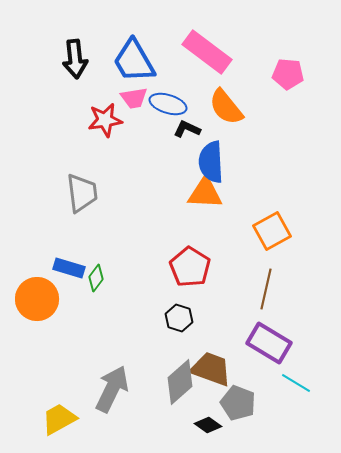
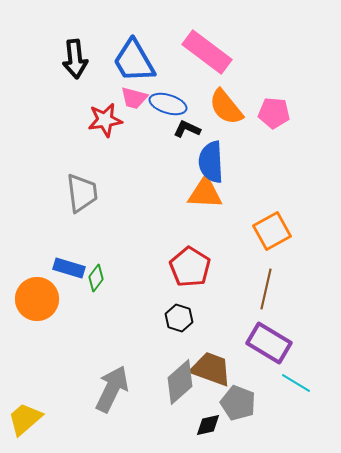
pink pentagon: moved 14 px left, 39 px down
pink trapezoid: rotated 24 degrees clockwise
yellow trapezoid: moved 34 px left; rotated 12 degrees counterclockwise
black diamond: rotated 48 degrees counterclockwise
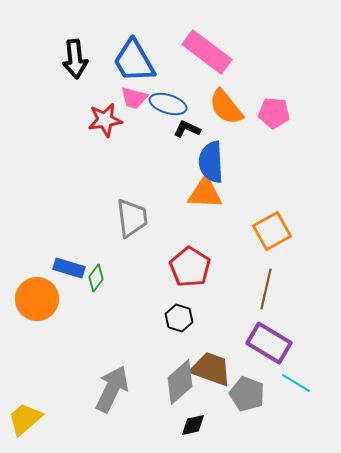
gray trapezoid: moved 50 px right, 25 px down
gray pentagon: moved 9 px right, 9 px up
black diamond: moved 15 px left
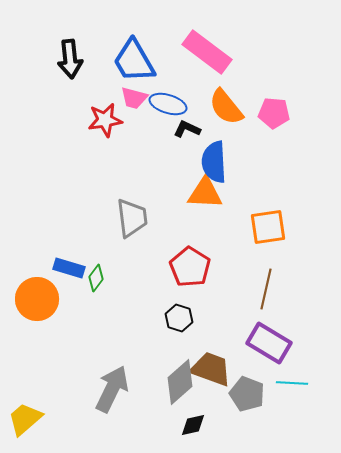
black arrow: moved 5 px left
blue semicircle: moved 3 px right
orange square: moved 4 px left, 4 px up; rotated 21 degrees clockwise
cyan line: moved 4 px left; rotated 28 degrees counterclockwise
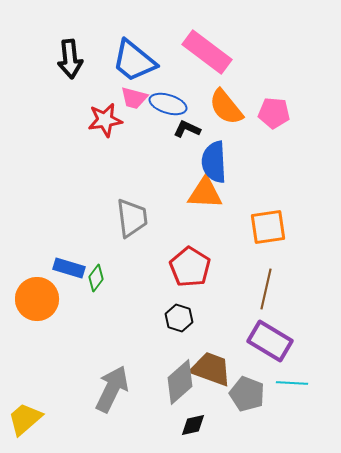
blue trapezoid: rotated 21 degrees counterclockwise
purple rectangle: moved 1 px right, 2 px up
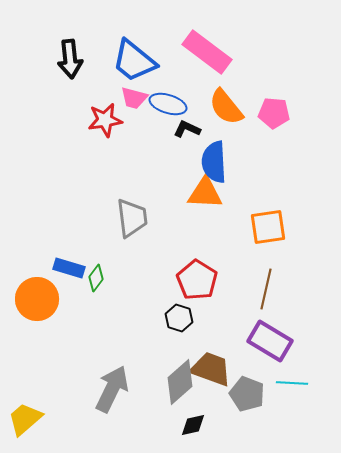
red pentagon: moved 7 px right, 13 px down
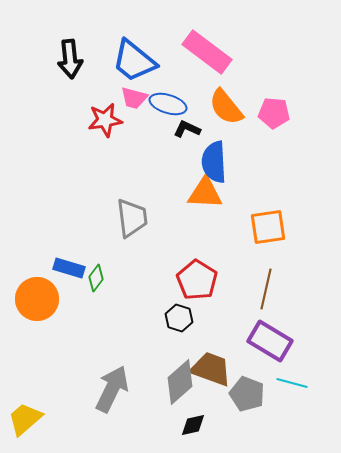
cyan line: rotated 12 degrees clockwise
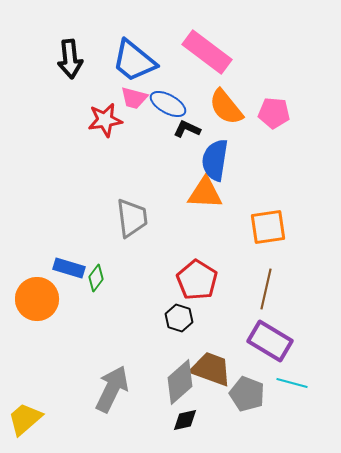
blue ellipse: rotated 12 degrees clockwise
blue semicircle: moved 1 px right, 2 px up; rotated 12 degrees clockwise
black diamond: moved 8 px left, 5 px up
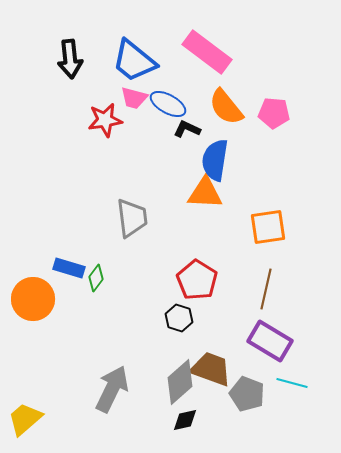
orange circle: moved 4 px left
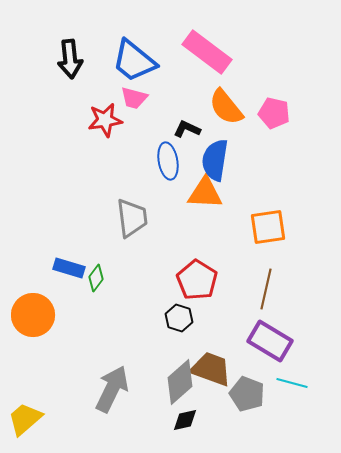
blue ellipse: moved 57 px down; rotated 51 degrees clockwise
pink pentagon: rotated 8 degrees clockwise
orange circle: moved 16 px down
